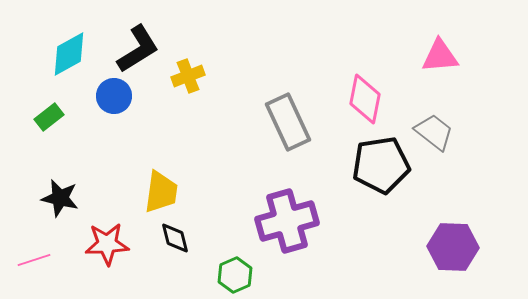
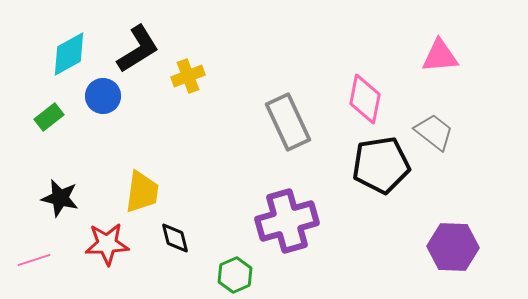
blue circle: moved 11 px left
yellow trapezoid: moved 19 px left
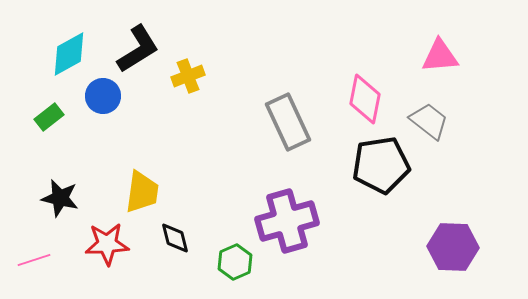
gray trapezoid: moved 5 px left, 11 px up
green hexagon: moved 13 px up
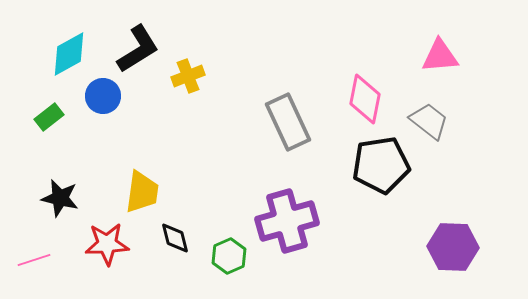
green hexagon: moved 6 px left, 6 px up
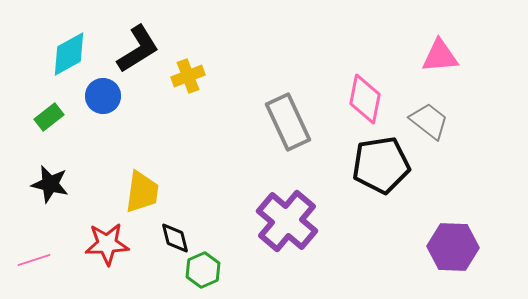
black star: moved 10 px left, 14 px up
purple cross: rotated 34 degrees counterclockwise
green hexagon: moved 26 px left, 14 px down
